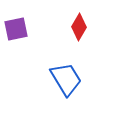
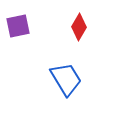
purple square: moved 2 px right, 3 px up
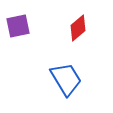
red diamond: moved 1 px left, 1 px down; rotated 20 degrees clockwise
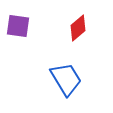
purple square: rotated 20 degrees clockwise
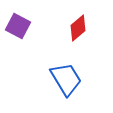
purple square: rotated 20 degrees clockwise
